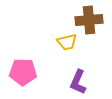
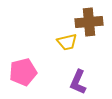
brown cross: moved 2 px down
pink pentagon: rotated 16 degrees counterclockwise
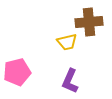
pink pentagon: moved 6 px left
purple L-shape: moved 8 px left, 1 px up
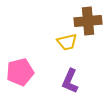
brown cross: moved 1 px left, 1 px up
pink pentagon: moved 3 px right
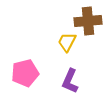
yellow trapezoid: rotated 130 degrees clockwise
pink pentagon: moved 5 px right, 1 px down
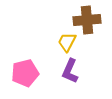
brown cross: moved 1 px left, 1 px up
purple L-shape: moved 10 px up
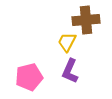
brown cross: moved 1 px left
pink pentagon: moved 4 px right, 4 px down
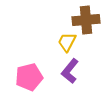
purple L-shape: rotated 15 degrees clockwise
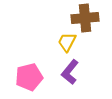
brown cross: moved 1 px left, 2 px up
purple L-shape: moved 1 px down
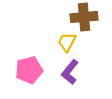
brown cross: moved 1 px left, 1 px up
pink pentagon: moved 7 px up
